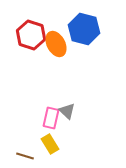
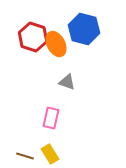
red hexagon: moved 2 px right, 2 px down
gray triangle: moved 29 px up; rotated 24 degrees counterclockwise
yellow rectangle: moved 10 px down
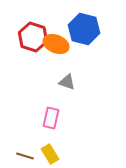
orange ellipse: rotated 40 degrees counterclockwise
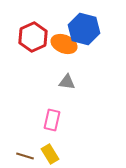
red hexagon: rotated 16 degrees clockwise
orange ellipse: moved 8 px right
gray triangle: rotated 12 degrees counterclockwise
pink rectangle: moved 1 px right, 2 px down
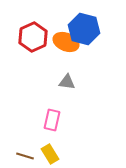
orange ellipse: moved 2 px right, 2 px up
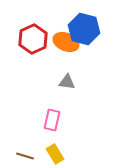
red hexagon: moved 2 px down
yellow rectangle: moved 5 px right
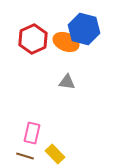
pink rectangle: moved 20 px left, 13 px down
yellow rectangle: rotated 12 degrees counterclockwise
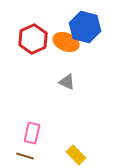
blue hexagon: moved 1 px right, 2 px up
gray triangle: rotated 18 degrees clockwise
yellow rectangle: moved 21 px right, 1 px down
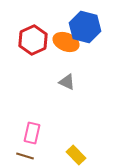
red hexagon: moved 1 px down
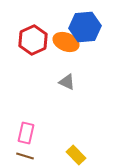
blue hexagon: rotated 20 degrees counterclockwise
pink rectangle: moved 6 px left
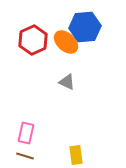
orange ellipse: rotated 20 degrees clockwise
yellow rectangle: rotated 36 degrees clockwise
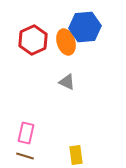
orange ellipse: rotated 30 degrees clockwise
